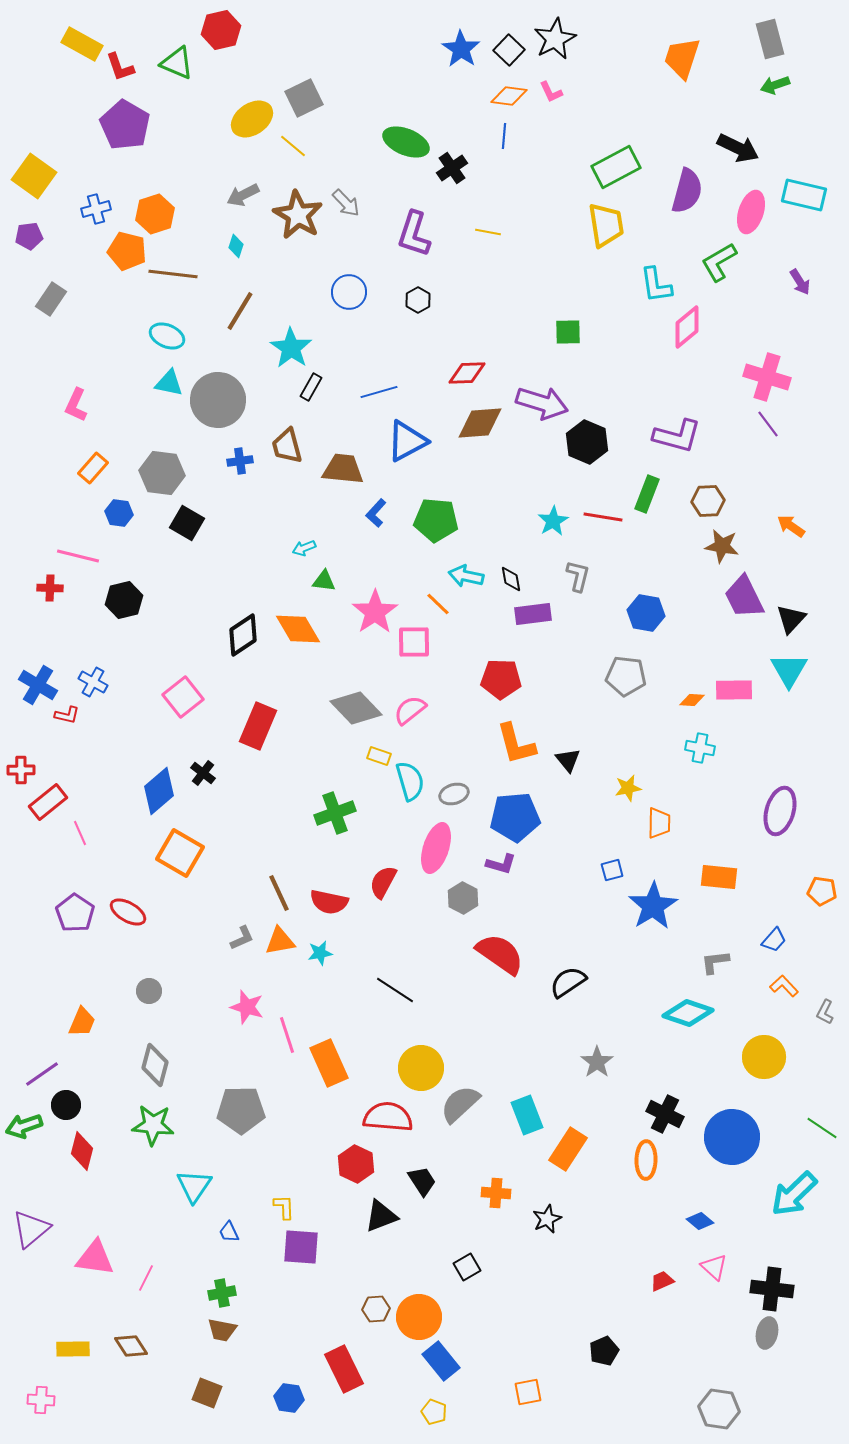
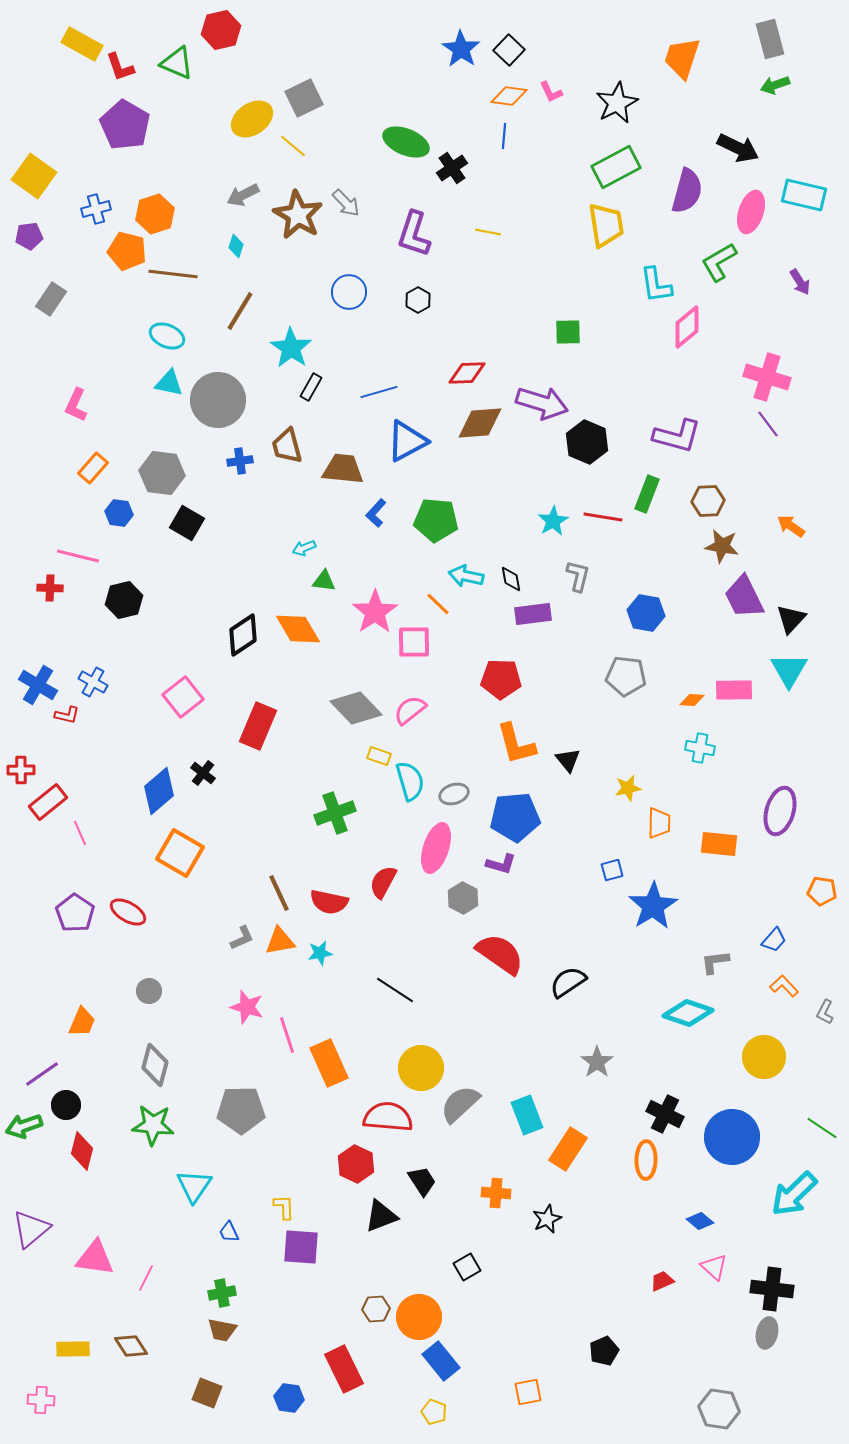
black star at (555, 39): moved 62 px right, 64 px down
orange rectangle at (719, 877): moved 33 px up
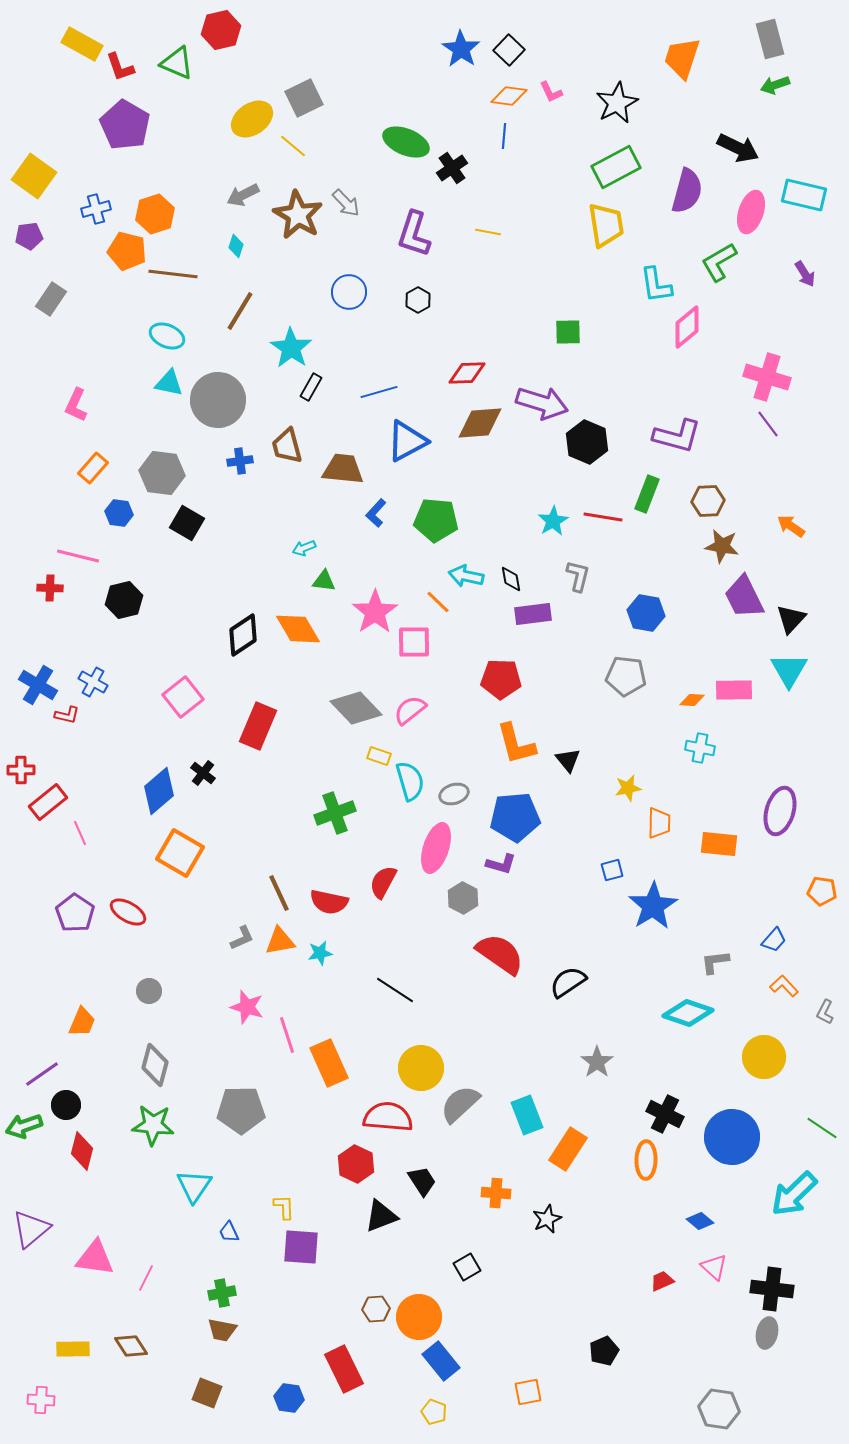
purple arrow at (800, 282): moved 5 px right, 8 px up
orange line at (438, 604): moved 2 px up
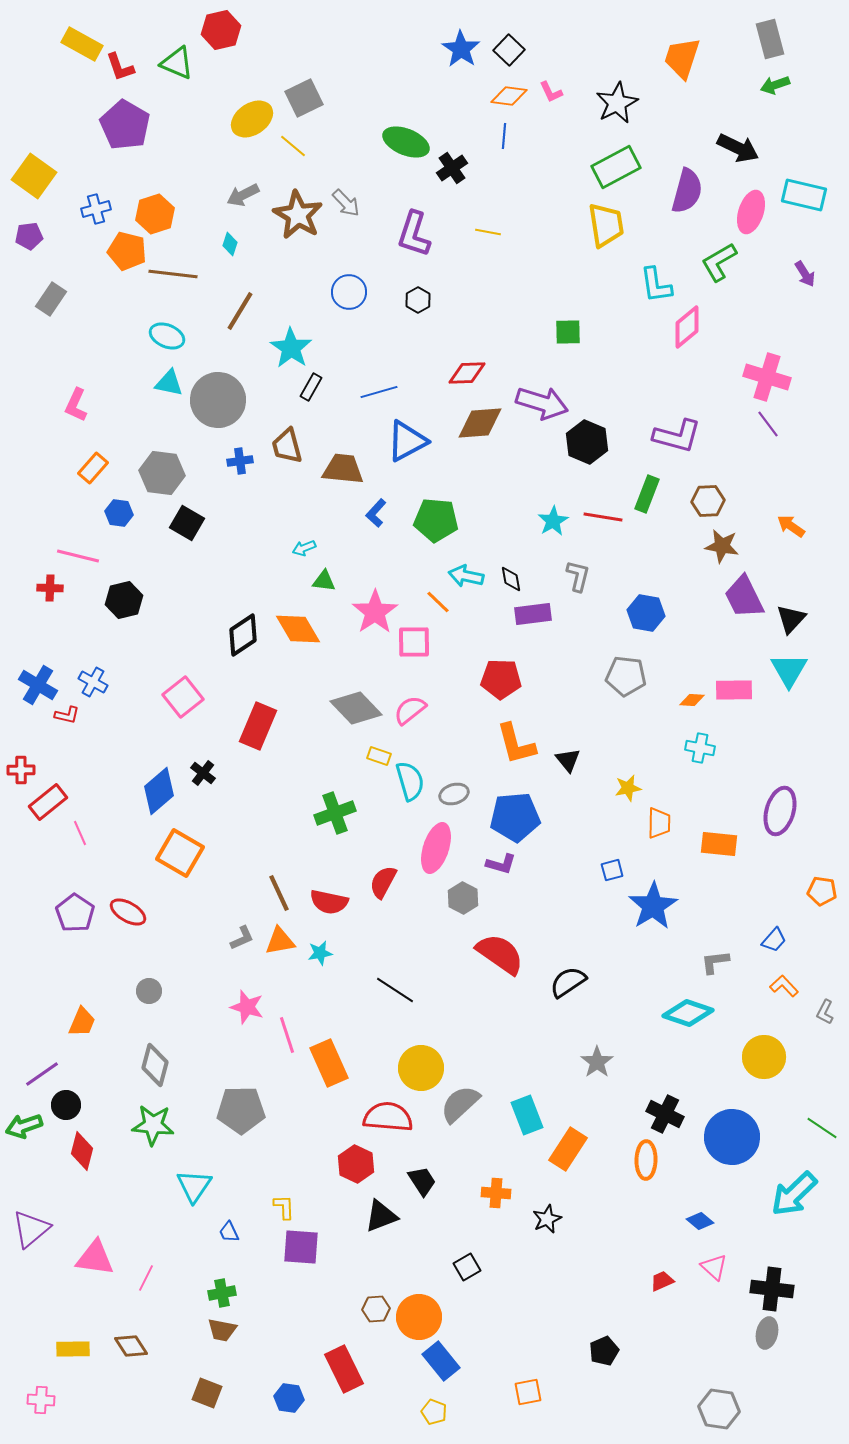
cyan diamond at (236, 246): moved 6 px left, 2 px up
